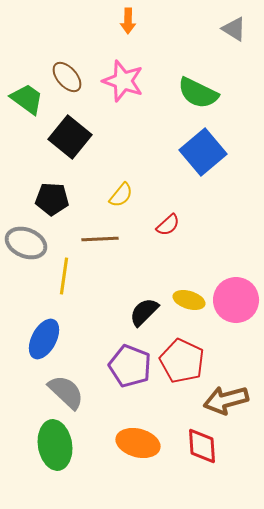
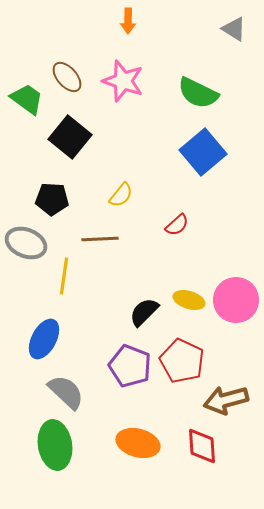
red semicircle: moved 9 px right
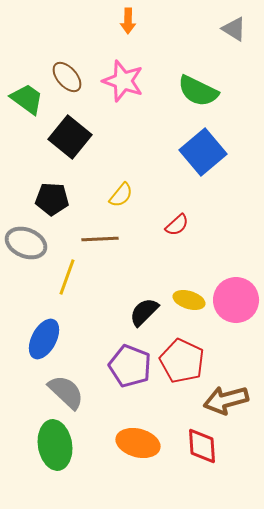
green semicircle: moved 2 px up
yellow line: moved 3 px right, 1 px down; rotated 12 degrees clockwise
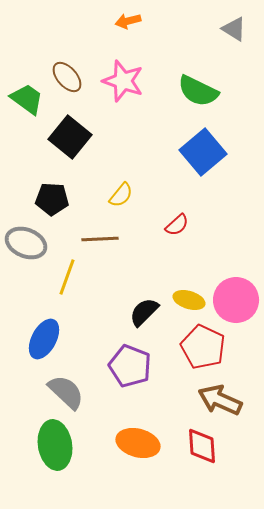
orange arrow: rotated 75 degrees clockwise
red pentagon: moved 21 px right, 14 px up
brown arrow: moved 6 px left; rotated 39 degrees clockwise
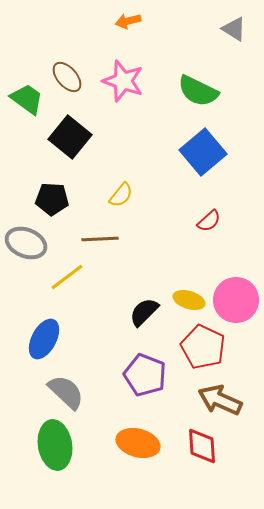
red semicircle: moved 32 px right, 4 px up
yellow line: rotated 33 degrees clockwise
purple pentagon: moved 15 px right, 9 px down
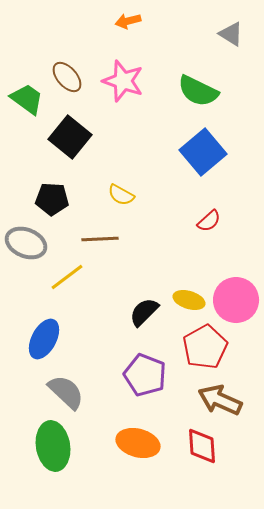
gray triangle: moved 3 px left, 5 px down
yellow semicircle: rotated 80 degrees clockwise
red pentagon: moved 2 px right; rotated 18 degrees clockwise
green ellipse: moved 2 px left, 1 px down
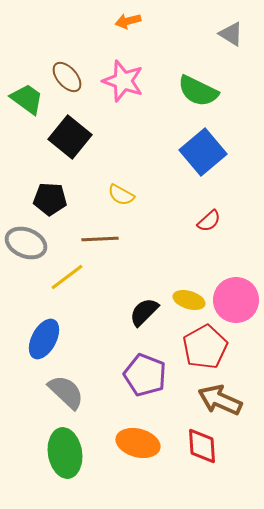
black pentagon: moved 2 px left
green ellipse: moved 12 px right, 7 px down
